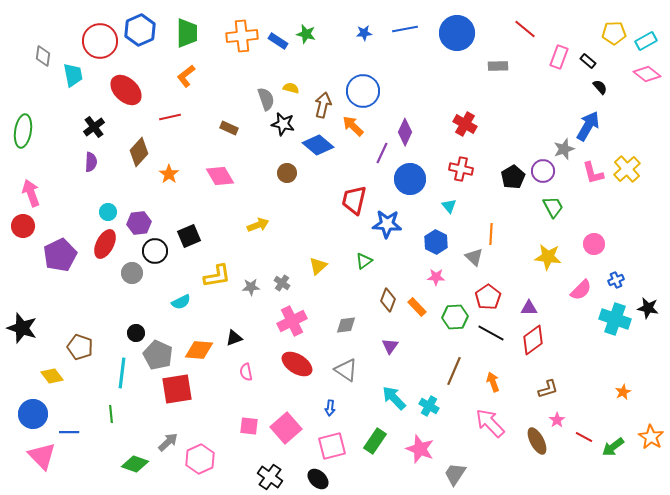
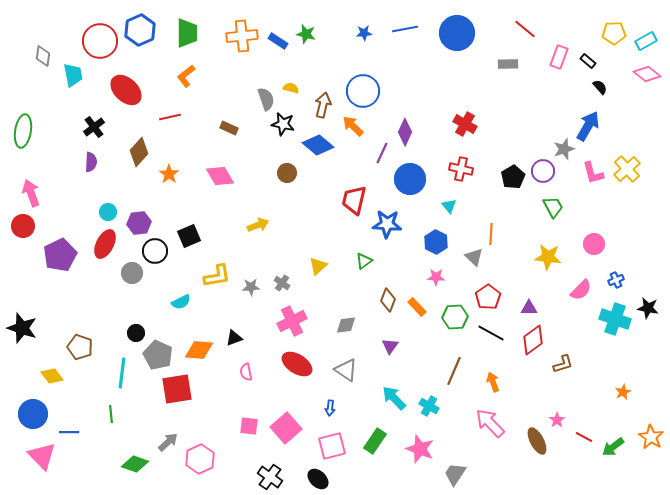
gray rectangle at (498, 66): moved 10 px right, 2 px up
brown L-shape at (548, 389): moved 15 px right, 25 px up
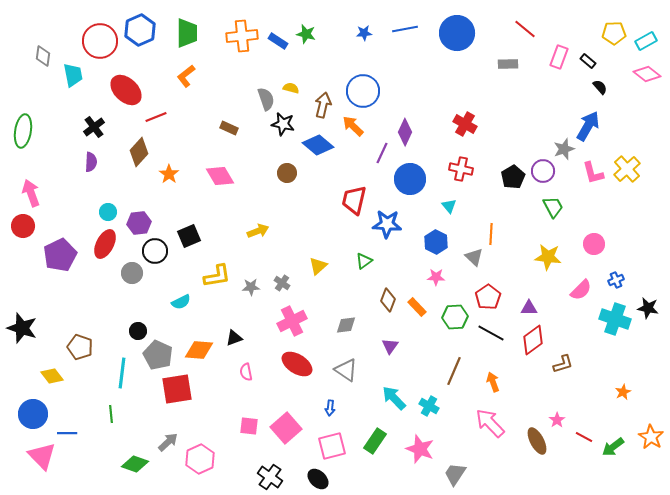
red line at (170, 117): moved 14 px left; rotated 10 degrees counterclockwise
yellow arrow at (258, 225): moved 6 px down
black circle at (136, 333): moved 2 px right, 2 px up
blue line at (69, 432): moved 2 px left, 1 px down
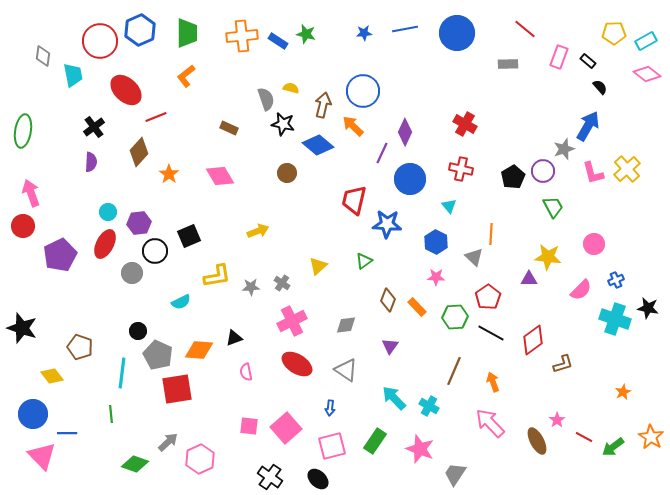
purple triangle at (529, 308): moved 29 px up
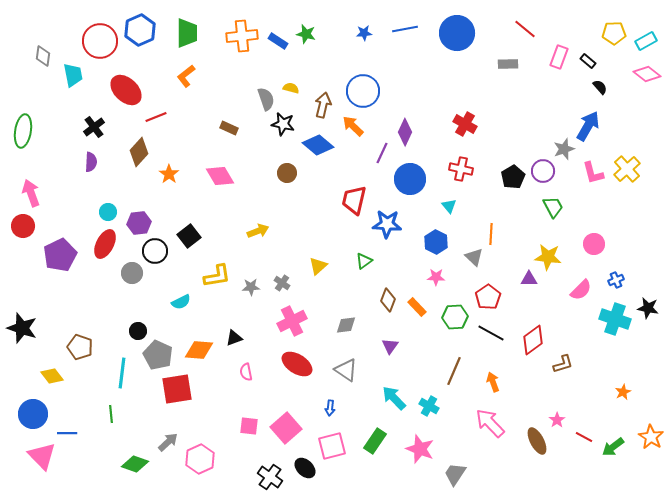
black square at (189, 236): rotated 15 degrees counterclockwise
black ellipse at (318, 479): moved 13 px left, 11 px up
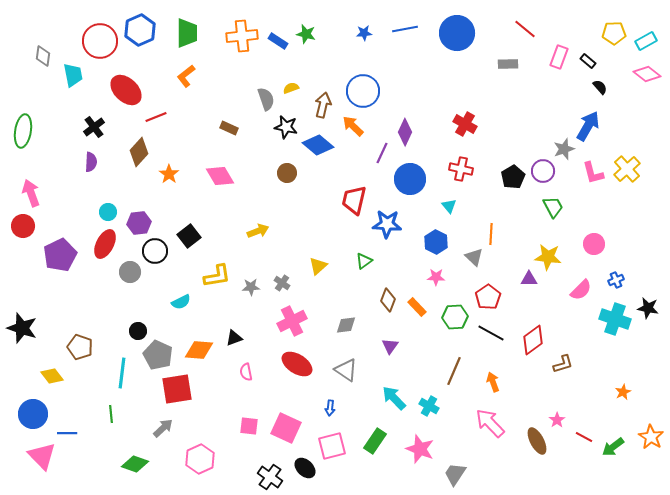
yellow semicircle at (291, 88): rotated 35 degrees counterclockwise
black star at (283, 124): moved 3 px right, 3 px down
gray circle at (132, 273): moved 2 px left, 1 px up
pink square at (286, 428): rotated 24 degrees counterclockwise
gray arrow at (168, 442): moved 5 px left, 14 px up
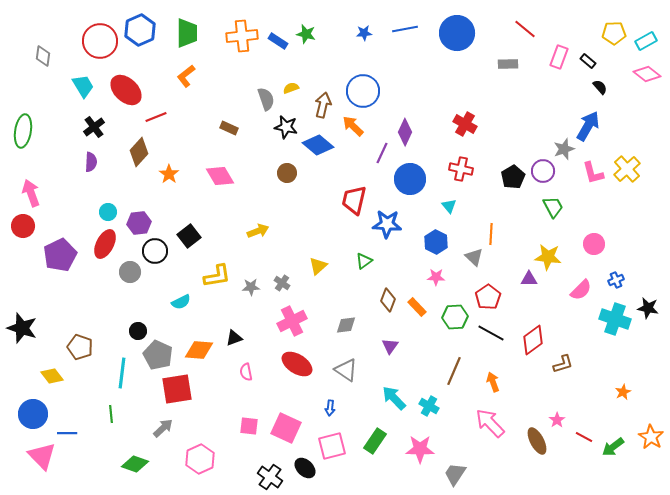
cyan trapezoid at (73, 75): moved 10 px right, 11 px down; rotated 20 degrees counterclockwise
pink star at (420, 449): rotated 20 degrees counterclockwise
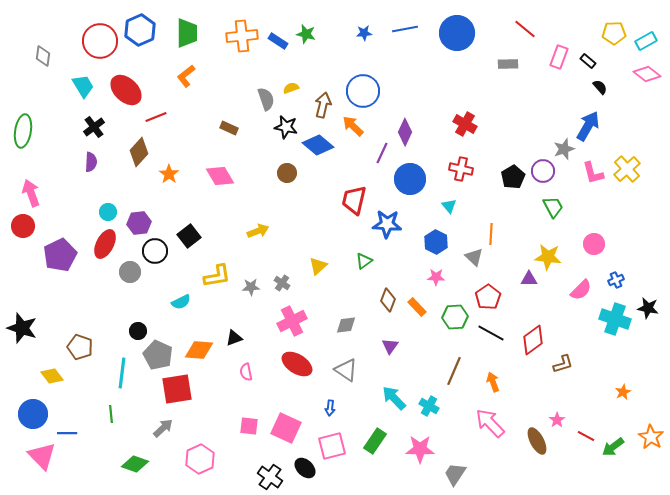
red line at (584, 437): moved 2 px right, 1 px up
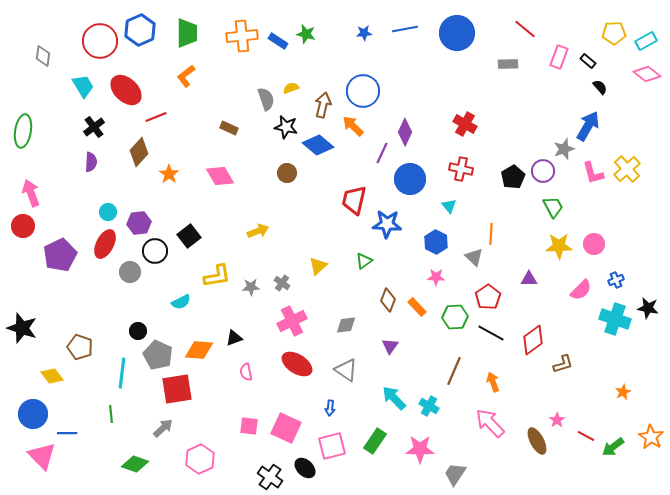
yellow star at (548, 257): moved 11 px right, 11 px up; rotated 8 degrees counterclockwise
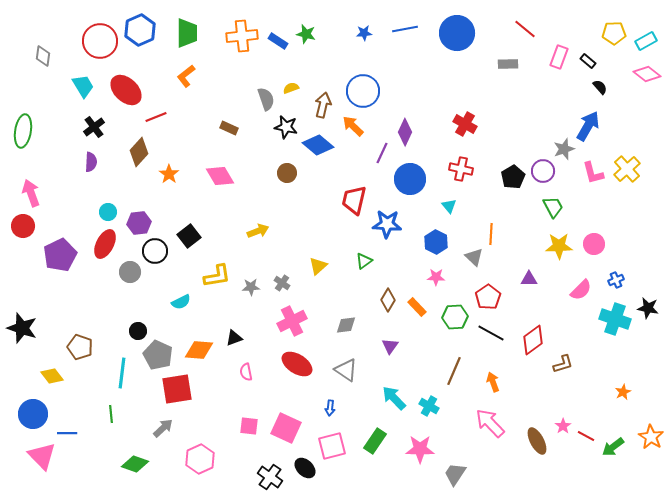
brown diamond at (388, 300): rotated 10 degrees clockwise
pink star at (557, 420): moved 6 px right, 6 px down
